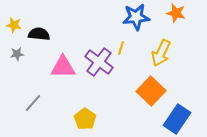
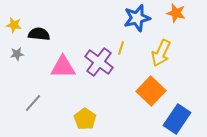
blue star: moved 1 px right, 1 px down; rotated 8 degrees counterclockwise
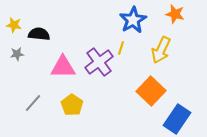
orange star: moved 1 px left, 1 px down
blue star: moved 4 px left, 2 px down; rotated 16 degrees counterclockwise
yellow arrow: moved 3 px up
purple cross: rotated 16 degrees clockwise
yellow pentagon: moved 13 px left, 14 px up
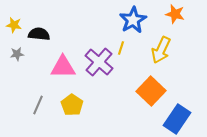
purple cross: rotated 12 degrees counterclockwise
gray line: moved 5 px right, 2 px down; rotated 18 degrees counterclockwise
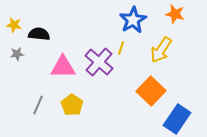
yellow arrow: rotated 8 degrees clockwise
